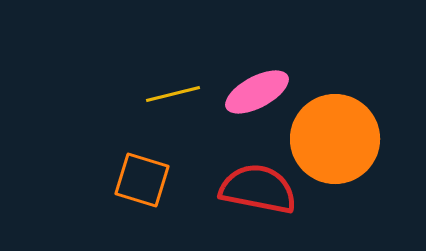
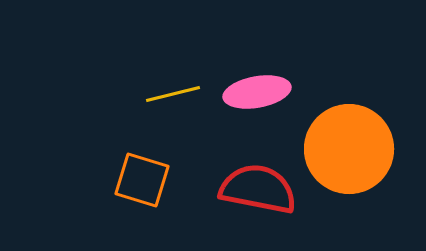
pink ellipse: rotated 18 degrees clockwise
orange circle: moved 14 px right, 10 px down
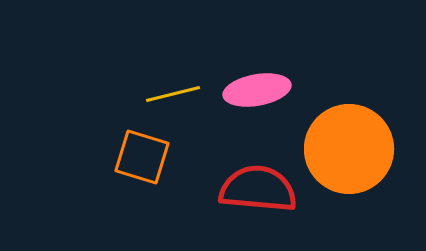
pink ellipse: moved 2 px up
orange square: moved 23 px up
red semicircle: rotated 6 degrees counterclockwise
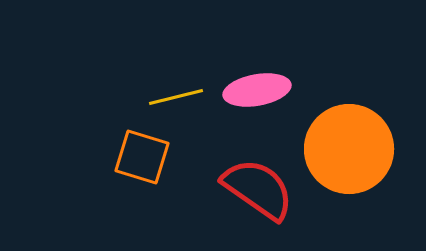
yellow line: moved 3 px right, 3 px down
red semicircle: rotated 30 degrees clockwise
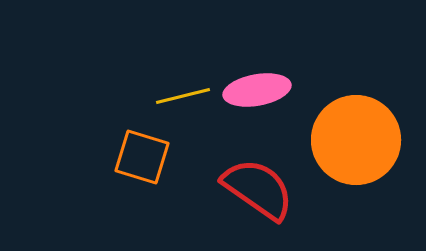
yellow line: moved 7 px right, 1 px up
orange circle: moved 7 px right, 9 px up
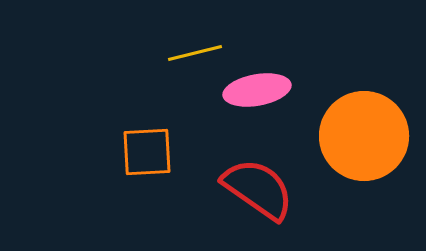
yellow line: moved 12 px right, 43 px up
orange circle: moved 8 px right, 4 px up
orange square: moved 5 px right, 5 px up; rotated 20 degrees counterclockwise
